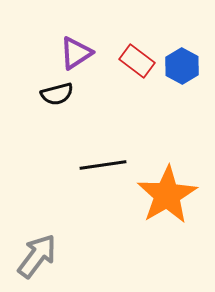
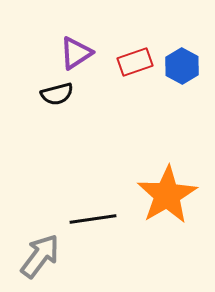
red rectangle: moved 2 px left, 1 px down; rotated 56 degrees counterclockwise
black line: moved 10 px left, 54 px down
gray arrow: moved 3 px right
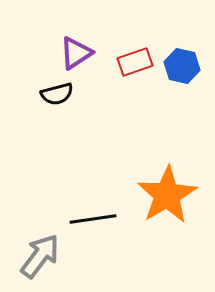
blue hexagon: rotated 16 degrees counterclockwise
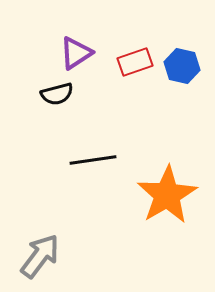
black line: moved 59 px up
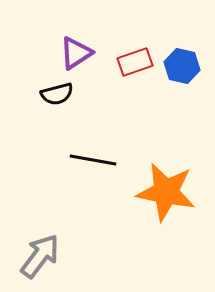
black line: rotated 18 degrees clockwise
orange star: moved 1 px left, 3 px up; rotated 30 degrees counterclockwise
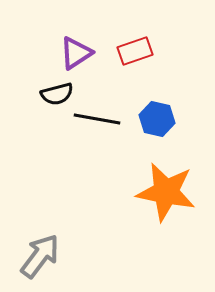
red rectangle: moved 11 px up
blue hexagon: moved 25 px left, 53 px down
black line: moved 4 px right, 41 px up
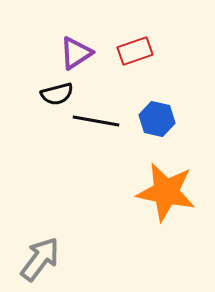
black line: moved 1 px left, 2 px down
gray arrow: moved 3 px down
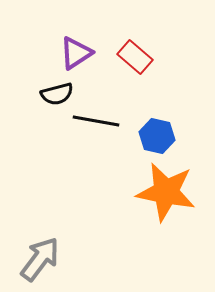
red rectangle: moved 6 px down; rotated 60 degrees clockwise
blue hexagon: moved 17 px down
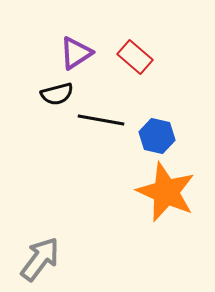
black line: moved 5 px right, 1 px up
orange star: rotated 12 degrees clockwise
